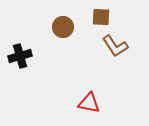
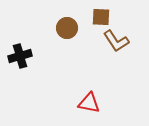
brown circle: moved 4 px right, 1 px down
brown L-shape: moved 1 px right, 5 px up
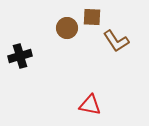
brown square: moved 9 px left
red triangle: moved 1 px right, 2 px down
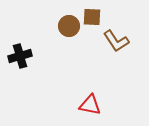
brown circle: moved 2 px right, 2 px up
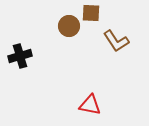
brown square: moved 1 px left, 4 px up
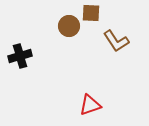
red triangle: rotated 30 degrees counterclockwise
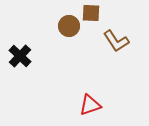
black cross: rotated 30 degrees counterclockwise
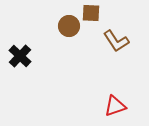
red triangle: moved 25 px right, 1 px down
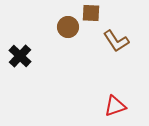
brown circle: moved 1 px left, 1 px down
